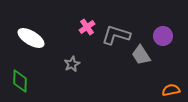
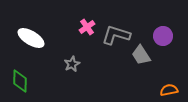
orange semicircle: moved 2 px left
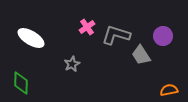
green diamond: moved 1 px right, 2 px down
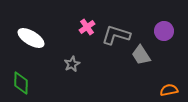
purple circle: moved 1 px right, 5 px up
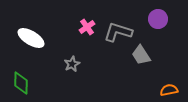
purple circle: moved 6 px left, 12 px up
gray L-shape: moved 2 px right, 3 px up
